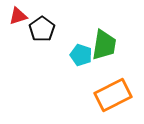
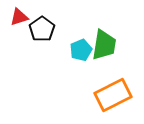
red triangle: moved 1 px right, 1 px down
cyan pentagon: moved 5 px up; rotated 30 degrees clockwise
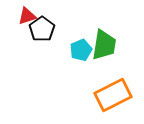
red triangle: moved 8 px right, 1 px up
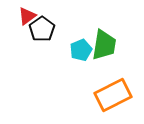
red triangle: rotated 18 degrees counterclockwise
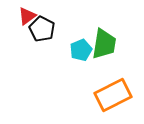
black pentagon: rotated 10 degrees counterclockwise
green trapezoid: moved 1 px up
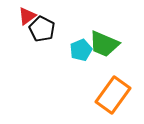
green trapezoid: rotated 104 degrees clockwise
orange rectangle: rotated 27 degrees counterclockwise
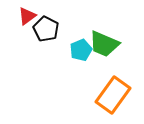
black pentagon: moved 4 px right
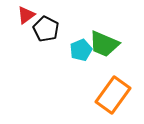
red triangle: moved 1 px left, 1 px up
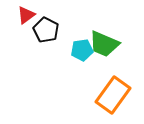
black pentagon: moved 1 px down
cyan pentagon: moved 1 px right; rotated 15 degrees clockwise
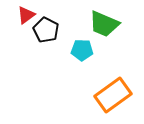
green trapezoid: moved 20 px up
cyan pentagon: rotated 10 degrees clockwise
orange rectangle: rotated 18 degrees clockwise
